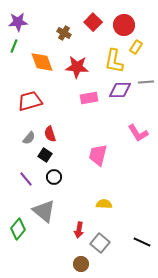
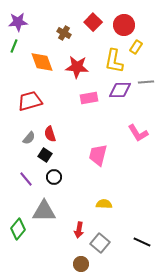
gray triangle: rotated 40 degrees counterclockwise
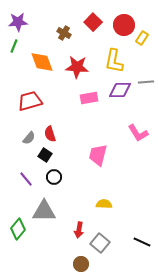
yellow rectangle: moved 6 px right, 9 px up
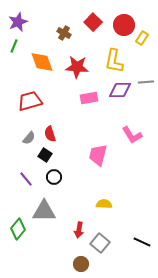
purple star: rotated 18 degrees counterclockwise
pink L-shape: moved 6 px left, 2 px down
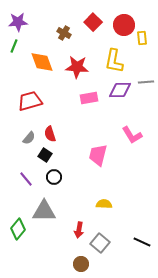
purple star: rotated 18 degrees clockwise
yellow rectangle: rotated 40 degrees counterclockwise
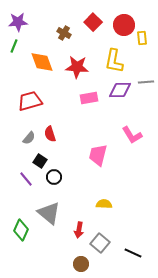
black square: moved 5 px left, 6 px down
gray triangle: moved 5 px right, 2 px down; rotated 40 degrees clockwise
green diamond: moved 3 px right, 1 px down; rotated 15 degrees counterclockwise
black line: moved 9 px left, 11 px down
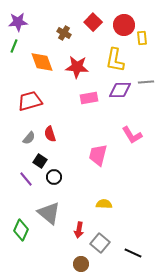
yellow L-shape: moved 1 px right, 1 px up
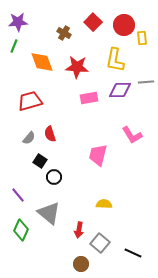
purple line: moved 8 px left, 16 px down
